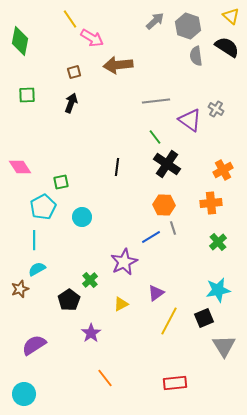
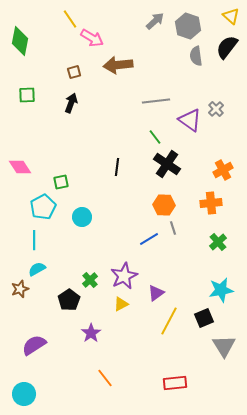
black semicircle at (227, 47): rotated 85 degrees counterclockwise
gray cross at (216, 109): rotated 14 degrees clockwise
blue line at (151, 237): moved 2 px left, 2 px down
purple star at (124, 262): moved 14 px down
cyan star at (218, 290): moved 3 px right
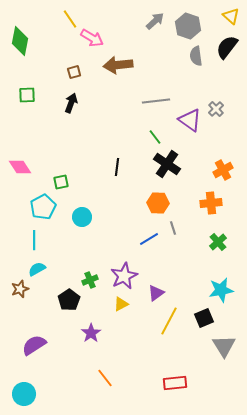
orange hexagon at (164, 205): moved 6 px left, 2 px up
green cross at (90, 280): rotated 21 degrees clockwise
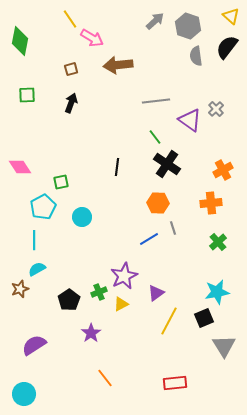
brown square at (74, 72): moved 3 px left, 3 px up
green cross at (90, 280): moved 9 px right, 12 px down
cyan star at (221, 290): moved 4 px left, 2 px down
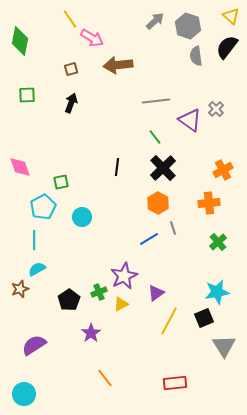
black cross at (167, 164): moved 4 px left, 4 px down; rotated 12 degrees clockwise
pink diamond at (20, 167): rotated 15 degrees clockwise
orange hexagon at (158, 203): rotated 25 degrees clockwise
orange cross at (211, 203): moved 2 px left
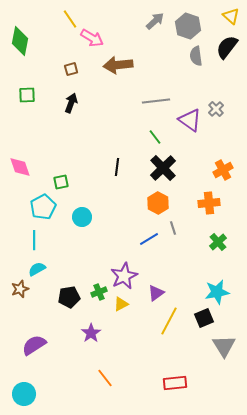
black pentagon at (69, 300): moved 3 px up; rotated 25 degrees clockwise
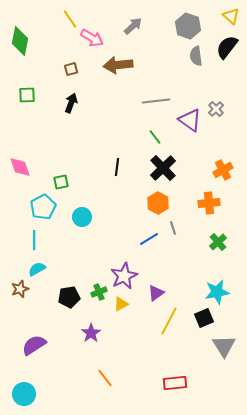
gray arrow at (155, 21): moved 22 px left, 5 px down
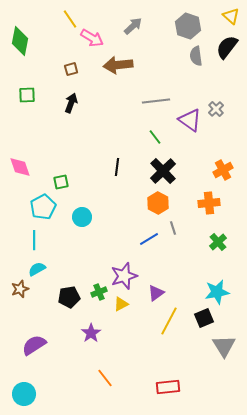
black cross at (163, 168): moved 3 px down
purple star at (124, 276): rotated 8 degrees clockwise
red rectangle at (175, 383): moved 7 px left, 4 px down
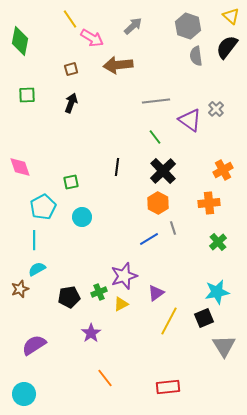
green square at (61, 182): moved 10 px right
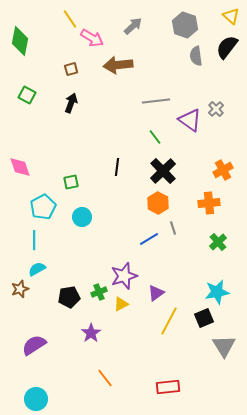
gray hexagon at (188, 26): moved 3 px left, 1 px up
green square at (27, 95): rotated 30 degrees clockwise
cyan circle at (24, 394): moved 12 px right, 5 px down
